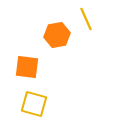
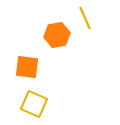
yellow line: moved 1 px left, 1 px up
yellow square: rotated 8 degrees clockwise
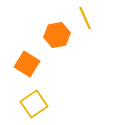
orange square: moved 3 px up; rotated 25 degrees clockwise
yellow square: rotated 32 degrees clockwise
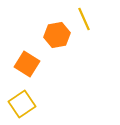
yellow line: moved 1 px left, 1 px down
yellow square: moved 12 px left
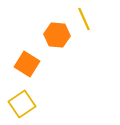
orange hexagon: rotated 15 degrees clockwise
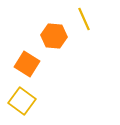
orange hexagon: moved 3 px left, 1 px down
yellow square: moved 3 px up; rotated 20 degrees counterclockwise
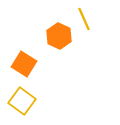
orange hexagon: moved 5 px right; rotated 20 degrees clockwise
orange square: moved 3 px left
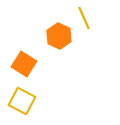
yellow line: moved 1 px up
yellow square: rotated 8 degrees counterclockwise
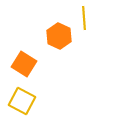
yellow line: rotated 20 degrees clockwise
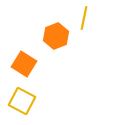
yellow line: rotated 15 degrees clockwise
orange hexagon: moved 3 px left; rotated 15 degrees clockwise
